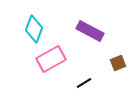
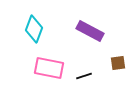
pink rectangle: moved 2 px left, 9 px down; rotated 40 degrees clockwise
brown square: rotated 14 degrees clockwise
black line: moved 7 px up; rotated 14 degrees clockwise
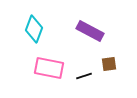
brown square: moved 9 px left, 1 px down
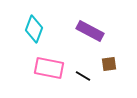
black line: moved 1 px left; rotated 49 degrees clockwise
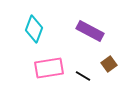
brown square: rotated 28 degrees counterclockwise
pink rectangle: rotated 20 degrees counterclockwise
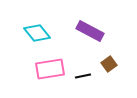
cyan diamond: moved 3 px right, 4 px down; rotated 60 degrees counterclockwise
pink rectangle: moved 1 px right, 1 px down
black line: rotated 42 degrees counterclockwise
